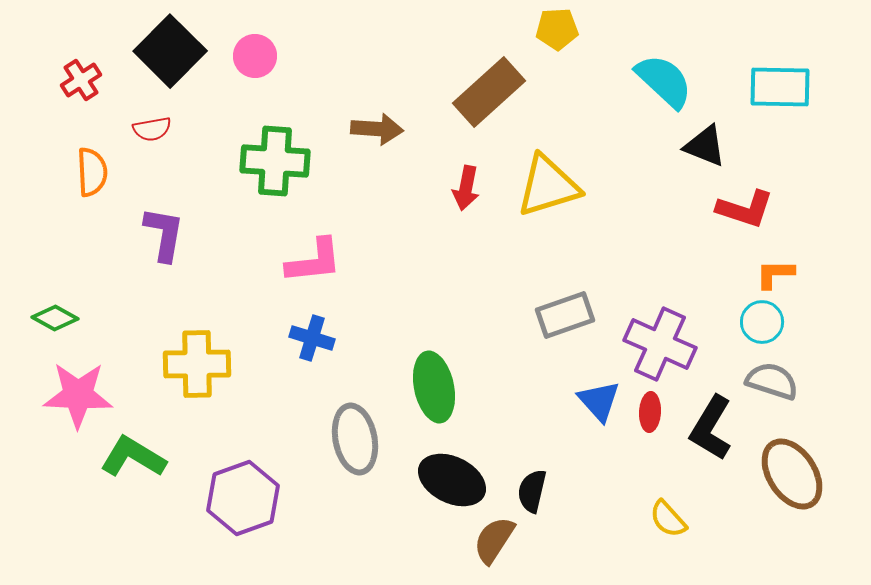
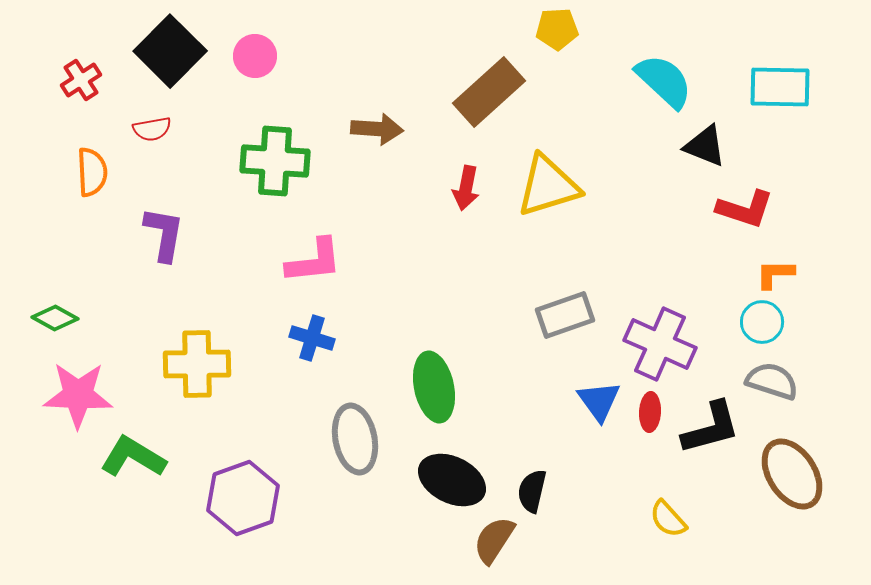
blue triangle: rotated 6 degrees clockwise
black L-shape: rotated 136 degrees counterclockwise
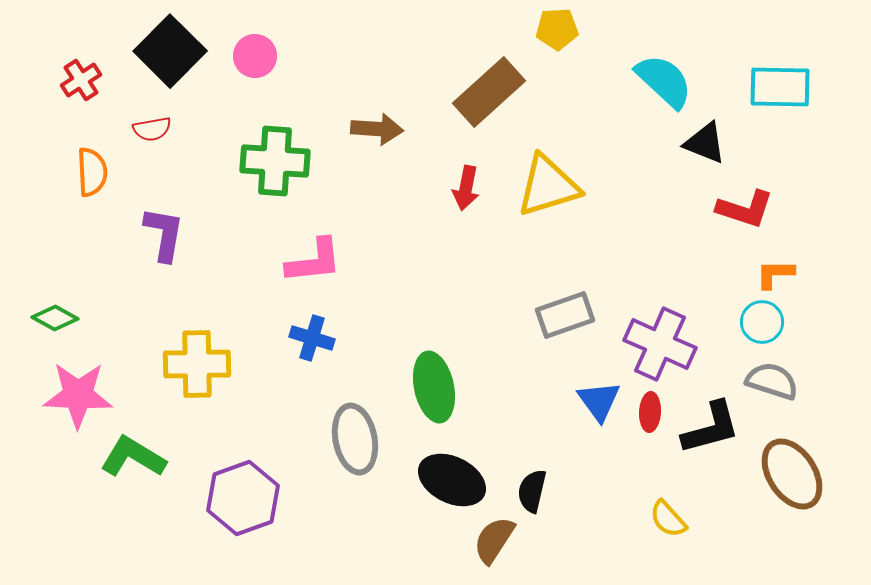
black triangle: moved 3 px up
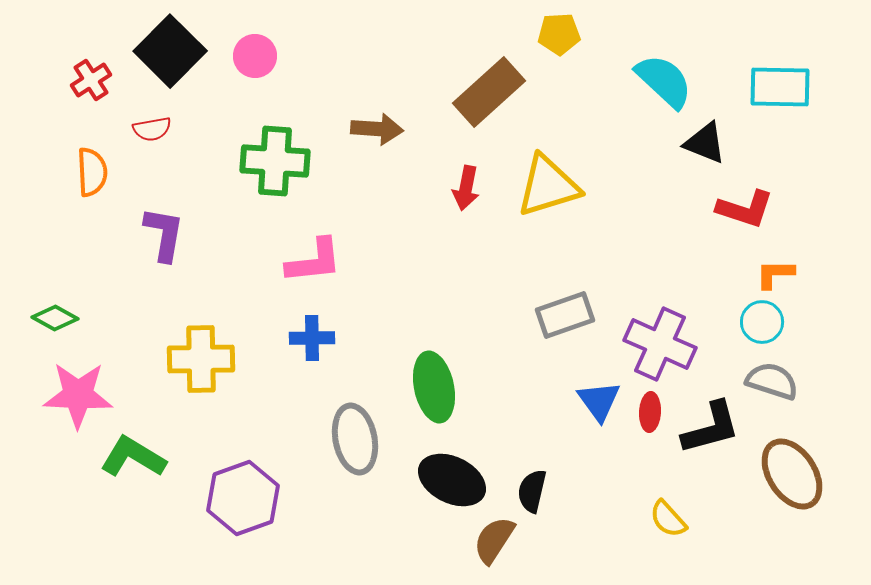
yellow pentagon: moved 2 px right, 5 px down
red cross: moved 10 px right
blue cross: rotated 18 degrees counterclockwise
yellow cross: moved 4 px right, 5 px up
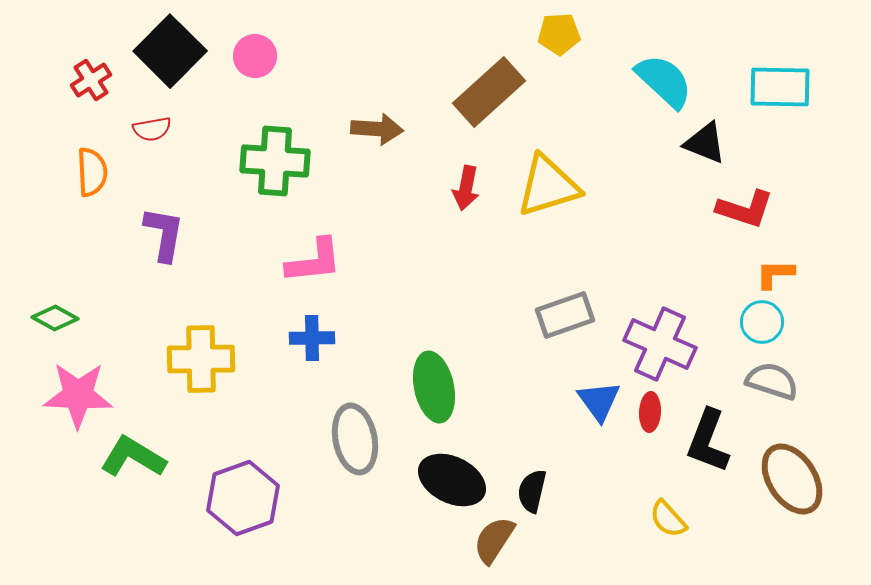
black L-shape: moved 3 px left, 13 px down; rotated 126 degrees clockwise
brown ellipse: moved 5 px down
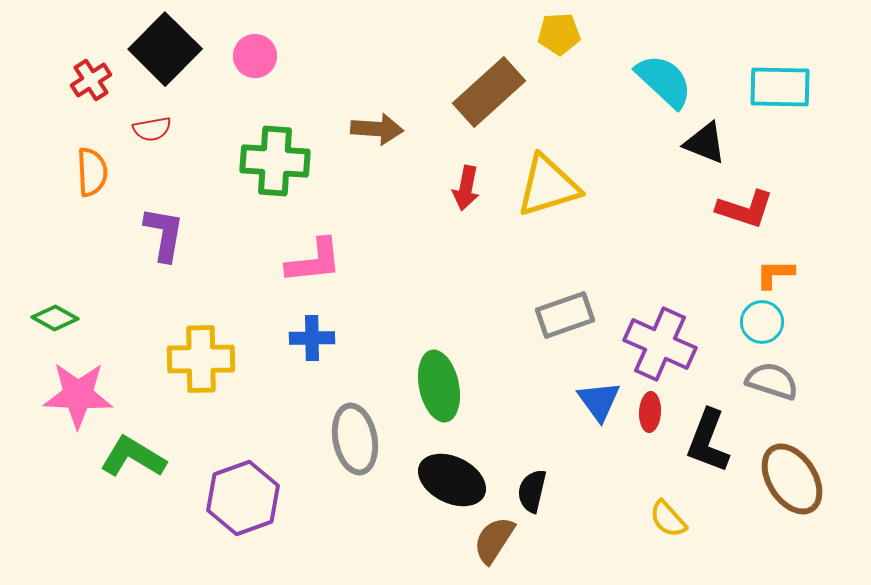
black square: moved 5 px left, 2 px up
green ellipse: moved 5 px right, 1 px up
